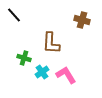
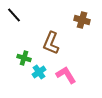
brown L-shape: rotated 20 degrees clockwise
cyan cross: moved 3 px left
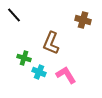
brown cross: moved 1 px right
cyan cross: rotated 32 degrees counterclockwise
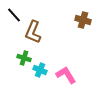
brown L-shape: moved 18 px left, 11 px up
cyan cross: moved 1 px right, 2 px up
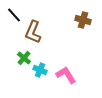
green cross: rotated 24 degrees clockwise
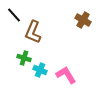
brown cross: rotated 14 degrees clockwise
green cross: rotated 24 degrees counterclockwise
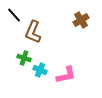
brown cross: moved 2 px left; rotated 28 degrees clockwise
pink L-shape: rotated 110 degrees clockwise
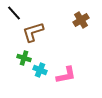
black line: moved 2 px up
brown L-shape: rotated 50 degrees clockwise
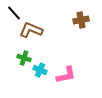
brown cross: rotated 21 degrees clockwise
brown L-shape: moved 2 px left, 2 px up; rotated 40 degrees clockwise
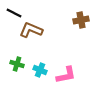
black line: rotated 21 degrees counterclockwise
green cross: moved 7 px left, 6 px down
